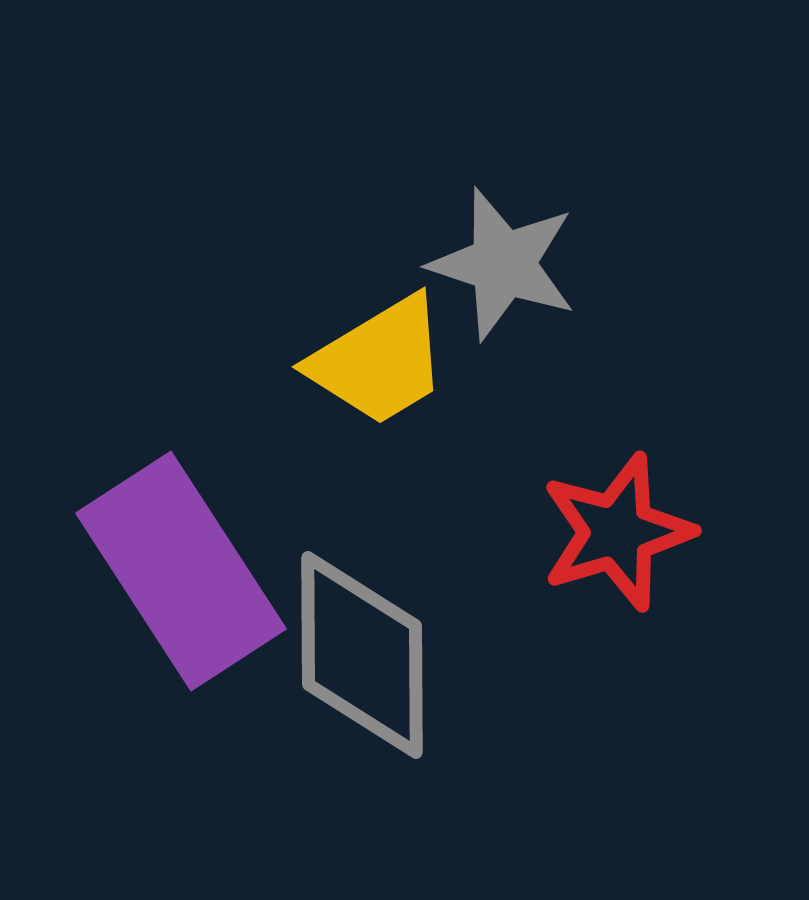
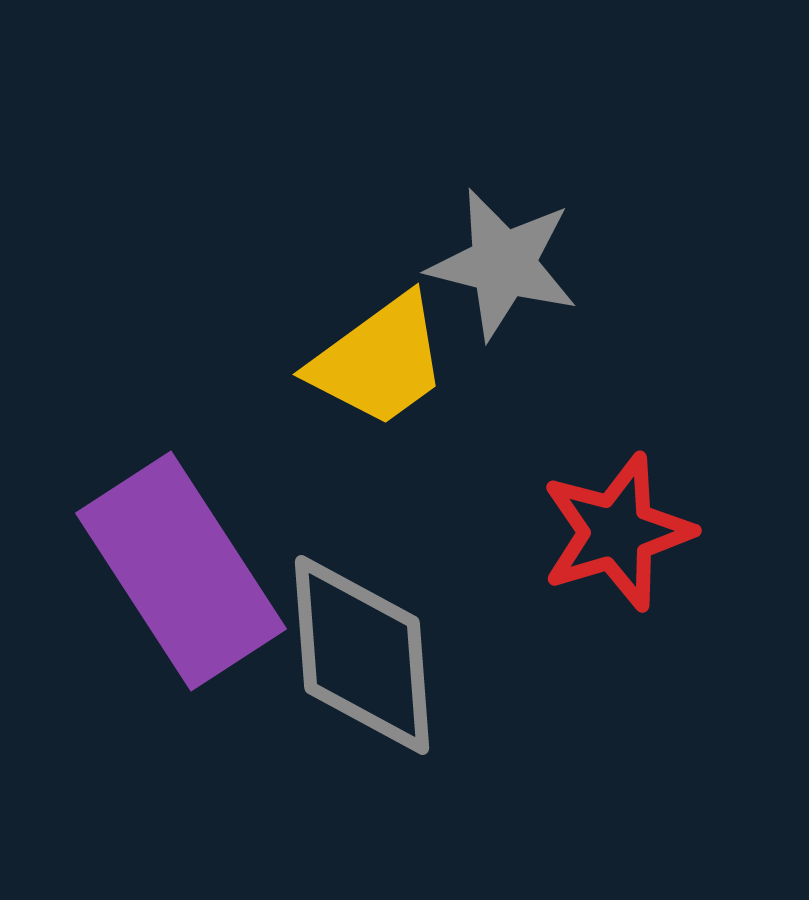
gray star: rotated 4 degrees counterclockwise
yellow trapezoid: rotated 5 degrees counterclockwise
gray diamond: rotated 4 degrees counterclockwise
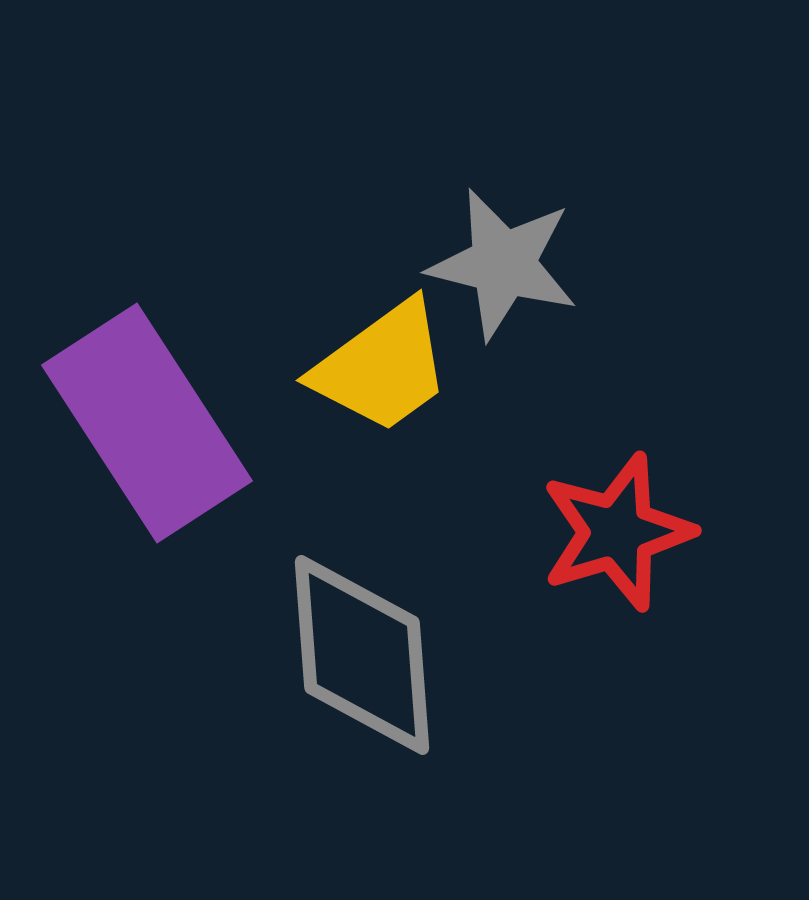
yellow trapezoid: moved 3 px right, 6 px down
purple rectangle: moved 34 px left, 148 px up
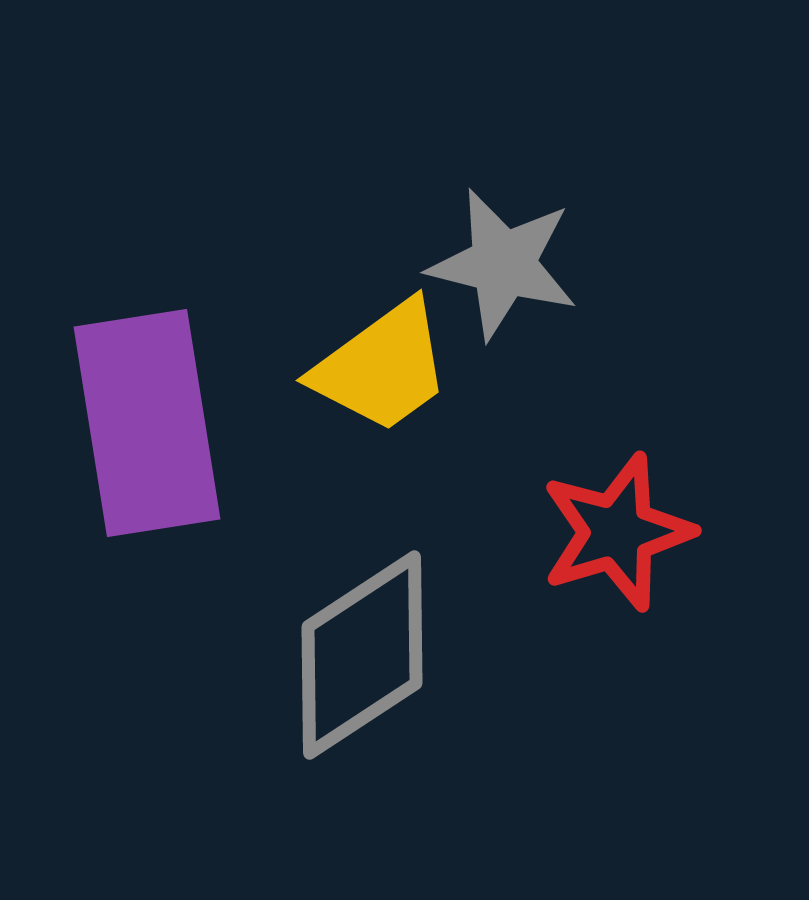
purple rectangle: rotated 24 degrees clockwise
gray diamond: rotated 61 degrees clockwise
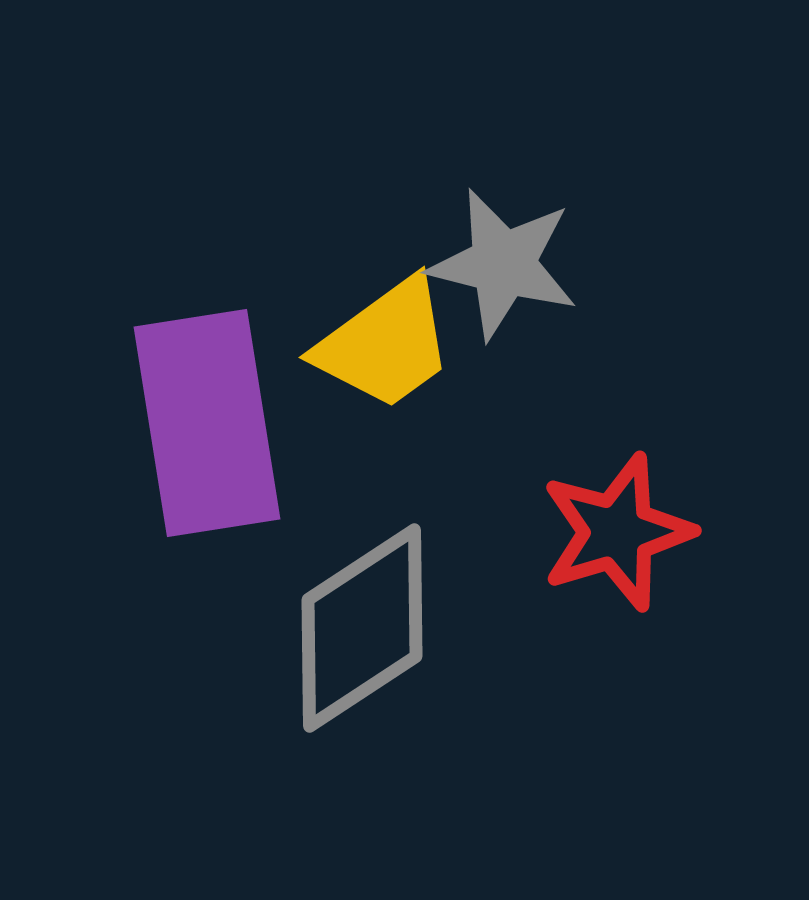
yellow trapezoid: moved 3 px right, 23 px up
purple rectangle: moved 60 px right
gray diamond: moved 27 px up
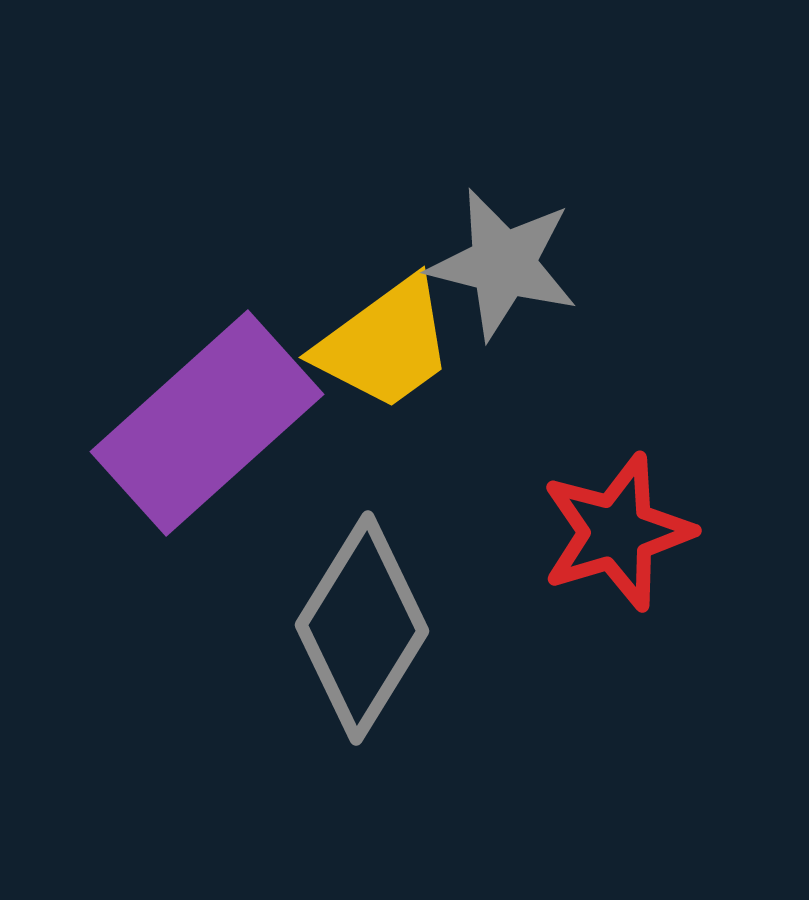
purple rectangle: rotated 57 degrees clockwise
gray diamond: rotated 25 degrees counterclockwise
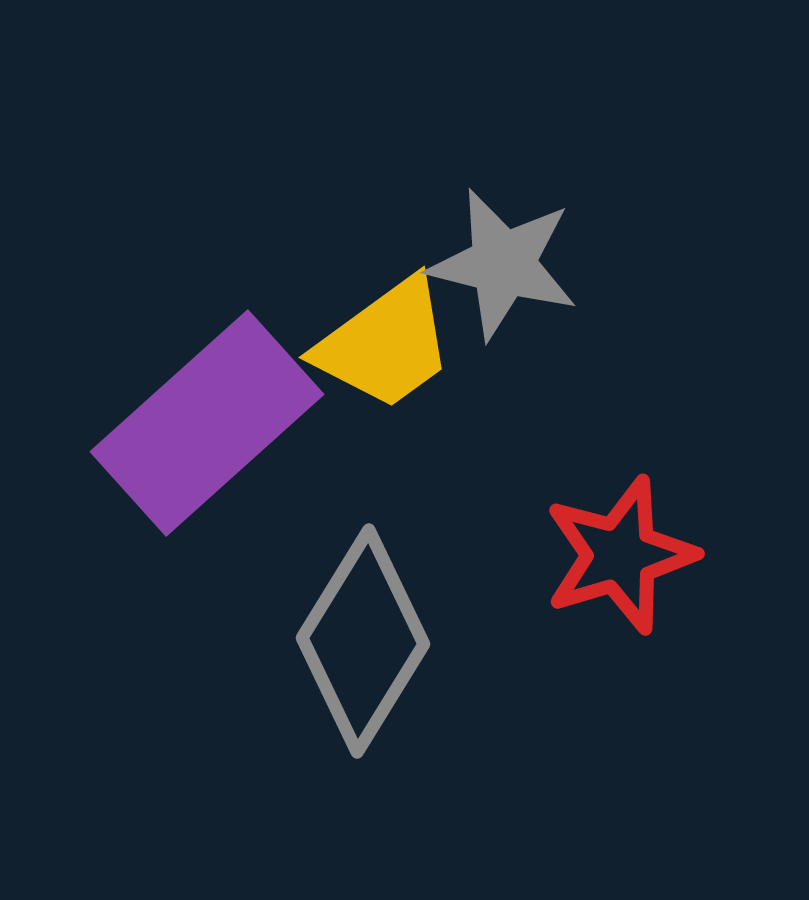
red star: moved 3 px right, 23 px down
gray diamond: moved 1 px right, 13 px down
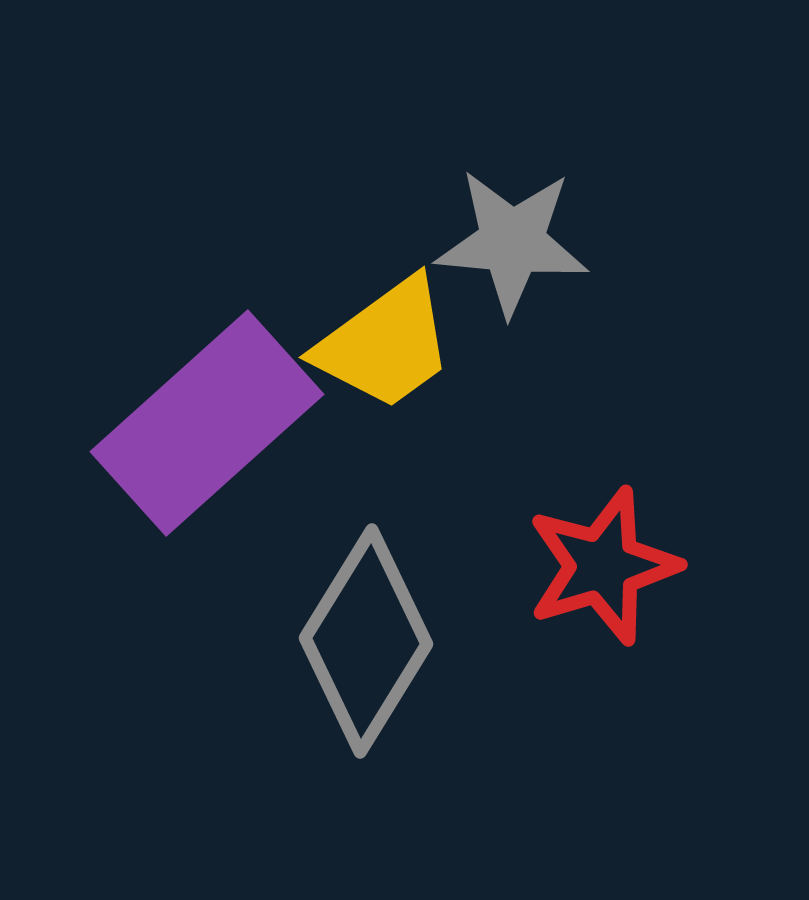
gray star: moved 9 px right, 22 px up; rotated 9 degrees counterclockwise
red star: moved 17 px left, 11 px down
gray diamond: moved 3 px right
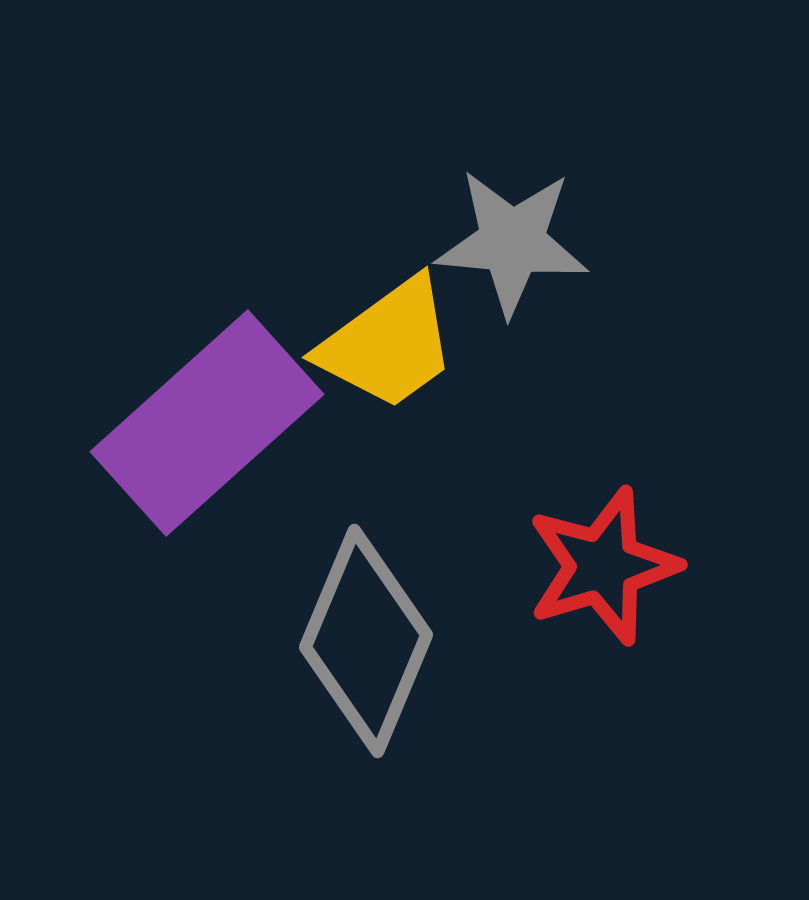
yellow trapezoid: moved 3 px right
gray diamond: rotated 9 degrees counterclockwise
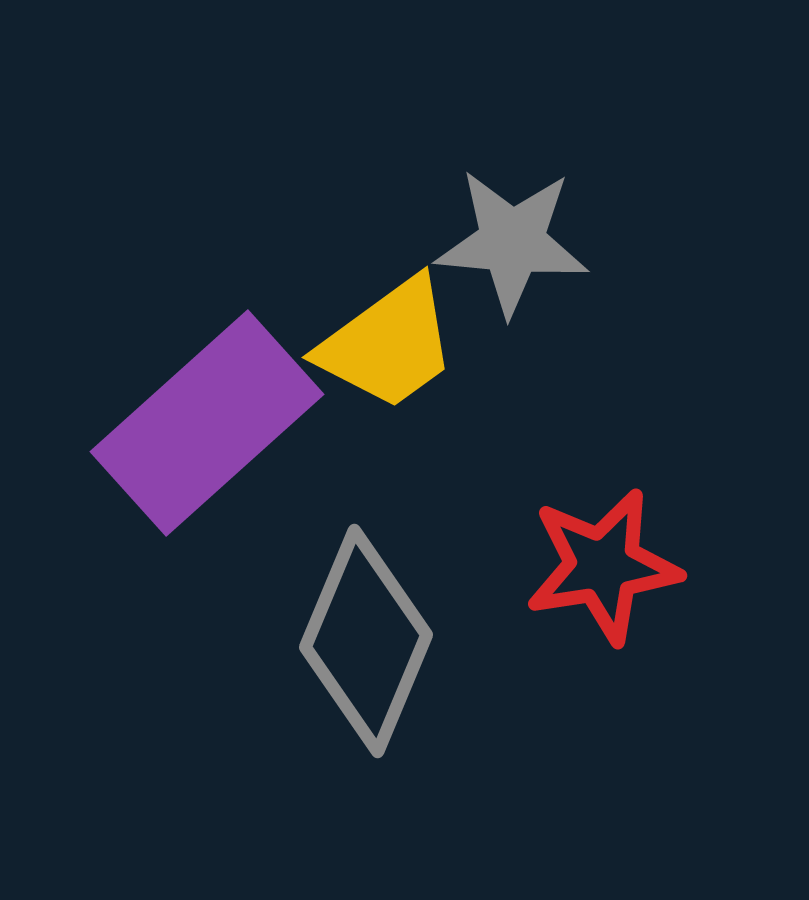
red star: rotated 8 degrees clockwise
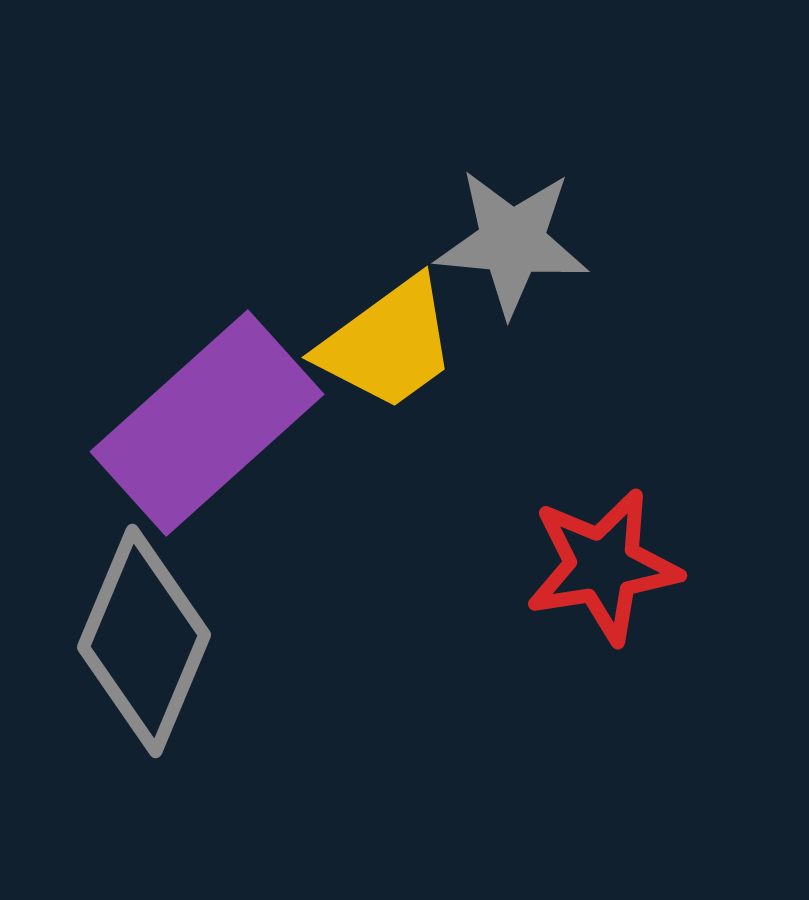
gray diamond: moved 222 px left
